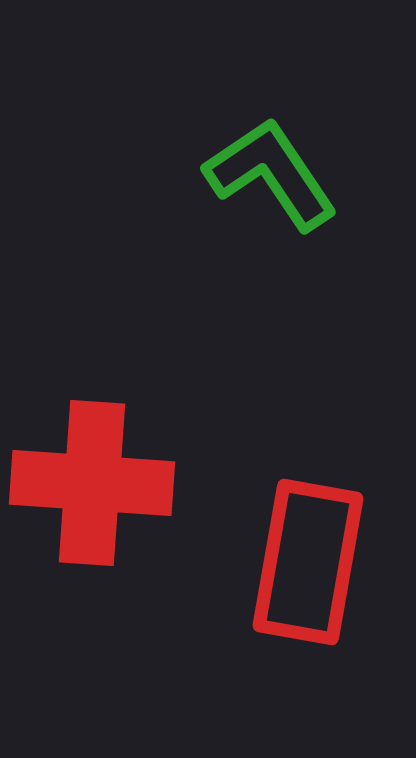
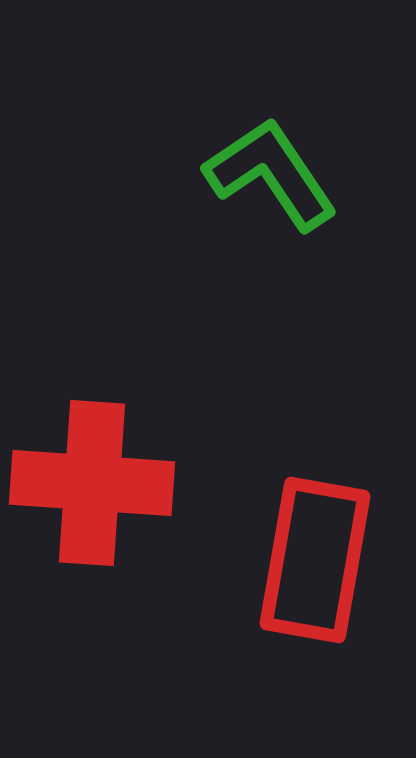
red rectangle: moved 7 px right, 2 px up
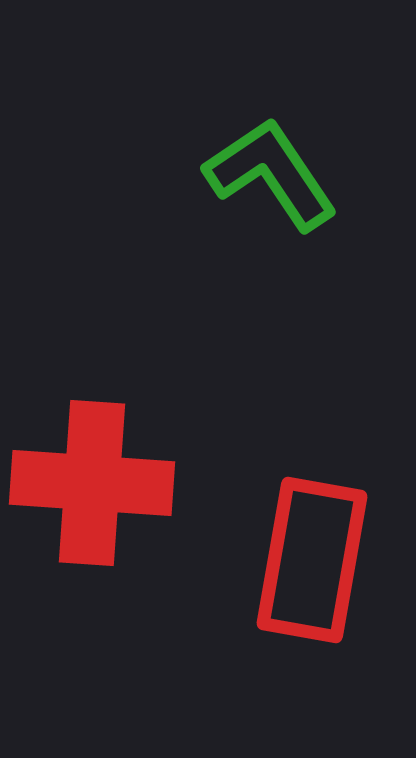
red rectangle: moved 3 px left
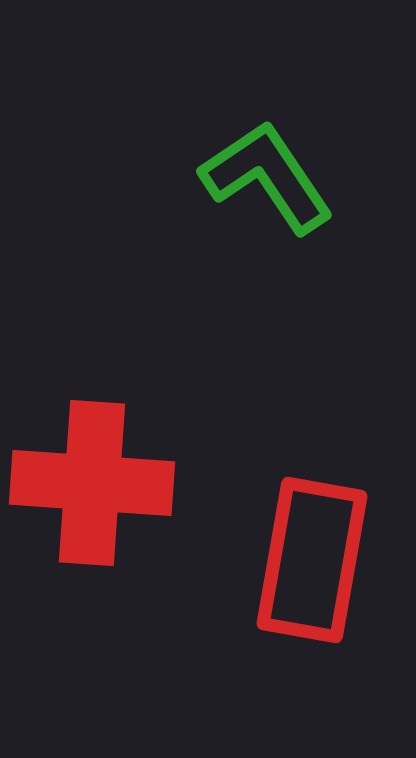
green L-shape: moved 4 px left, 3 px down
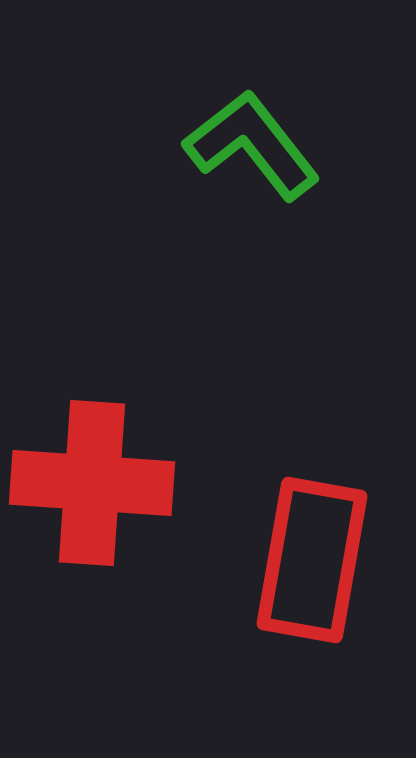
green L-shape: moved 15 px left, 32 px up; rotated 4 degrees counterclockwise
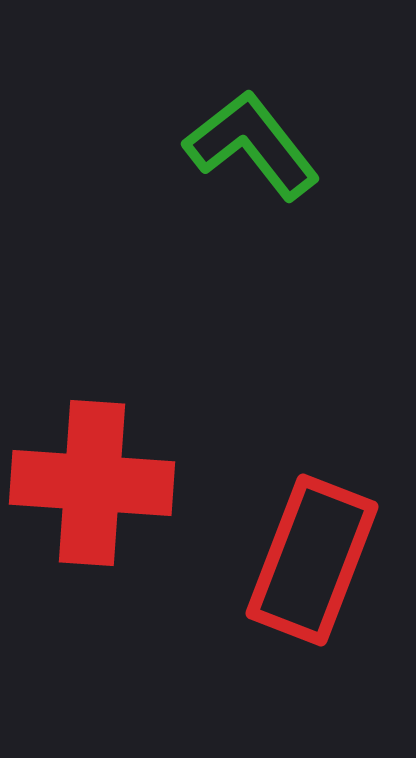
red rectangle: rotated 11 degrees clockwise
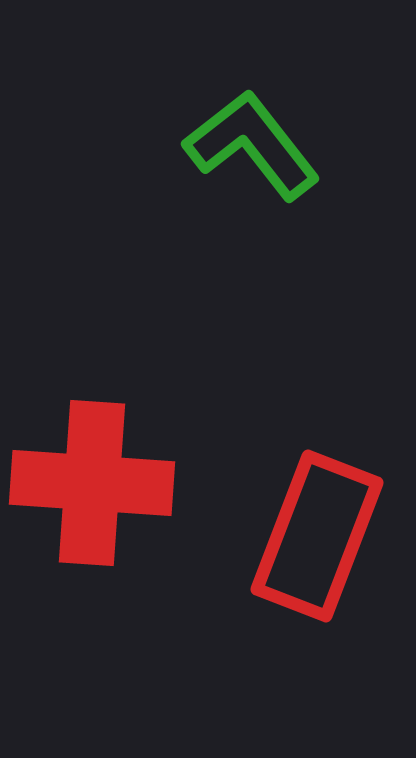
red rectangle: moved 5 px right, 24 px up
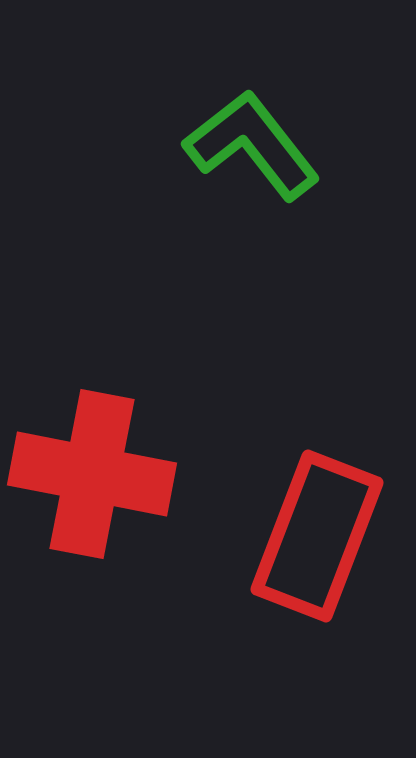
red cross: moved 9 px up; rotated 7 degrees clockwise
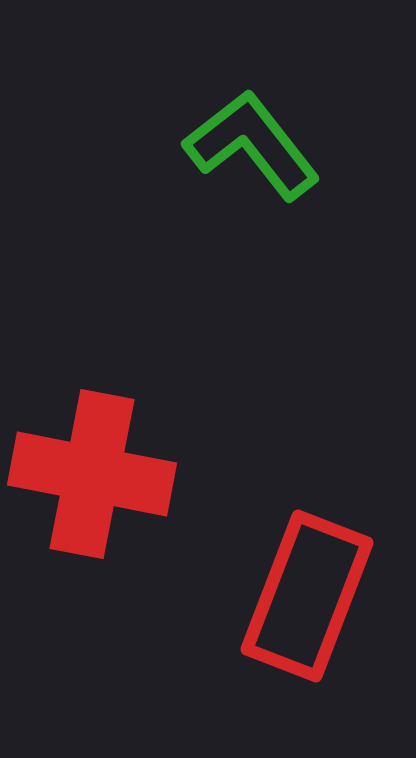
red rectangle: moved 10 px left, 60 px down
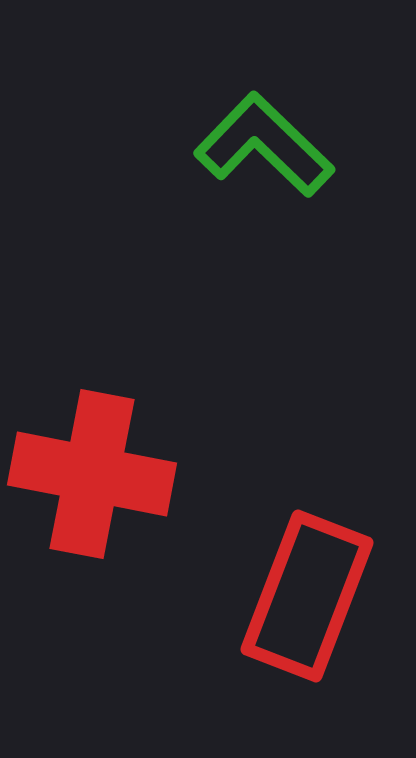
green L-shape: moved 12 px right; rotated 8 degrees counterclockwise
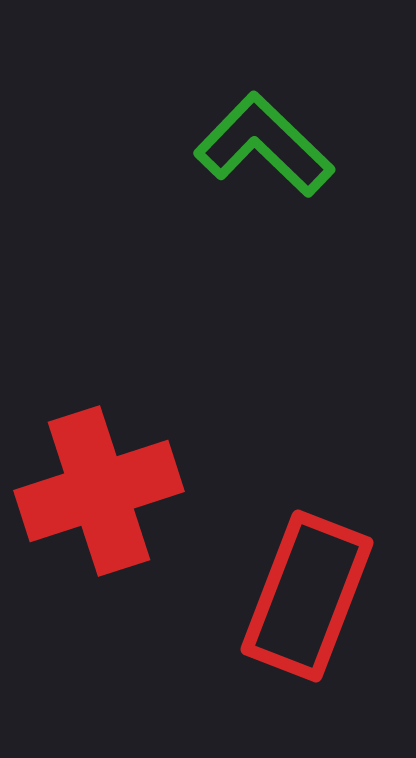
red cross: moved 7 px right, 17 px down; rotated 29 degrees counterclockwise
